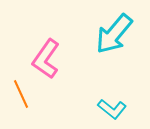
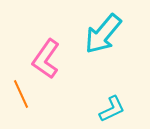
cyan arrow: moved 11 px left
cyan L-shape: rotated 64 degrees counterclockwise
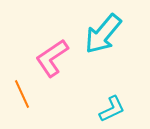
pink L-shape: moved 6 px right, 1 px up; rotated 21 degrees clockwise
orange line: moved 1 px right
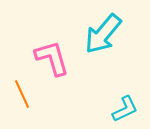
pink L-shape: rotated 108 degrees clockwise
cyan L-shape: moved 13 px right
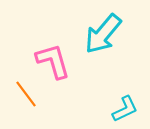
pink L-shape: moved 1 px right, 3 px down
orange line: moved 4 px right; rotated 12 degrees counterclockwise
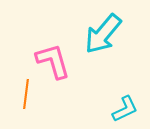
orange line: rotated 44 degrees clockwise
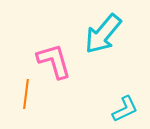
pink L-shape: moved 1 px right
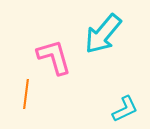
pink L-shape: moved 4 px up
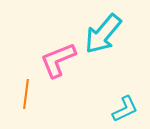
pink L-shape: moved 4 px right, 3 px down; rotated 96 degrees counterclockwise
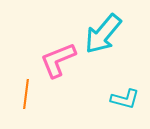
cyan L-shape: moved 10 px up; rotated 40 degrees clockwise
